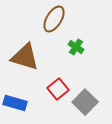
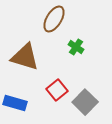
red square: moved 1 px left, 1 px down
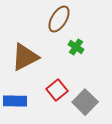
brown ellipse: moved 5 px right
brown triangle: rotated 44 degrees counterclockwise
blue rectangle: moved 2 px up; rotated 15 degrees counterclockwise
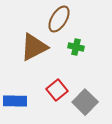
green cross: rotated 21 degrees counterclockwise
brown triangle: moved 9 px right, 10 px up
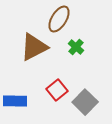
green cross: rotated 28 degrees clockwise
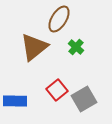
brown triangle: rotated 12 degrees counterclockwise
gray square: moved 1 px left, 3 px up; rotated 15 degrees clockwise
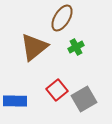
brown ellipse: moved 3 px right, 1 px up
green cross: rotated 21 degrees clockwise
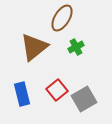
blue rectangle: moved 7 px right, 7 px up; rotated 75 degrees clockwise
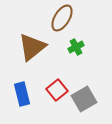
brown triangle: moved 2 px left
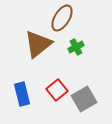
brown triangle: moved 6 px right, 3 px up
